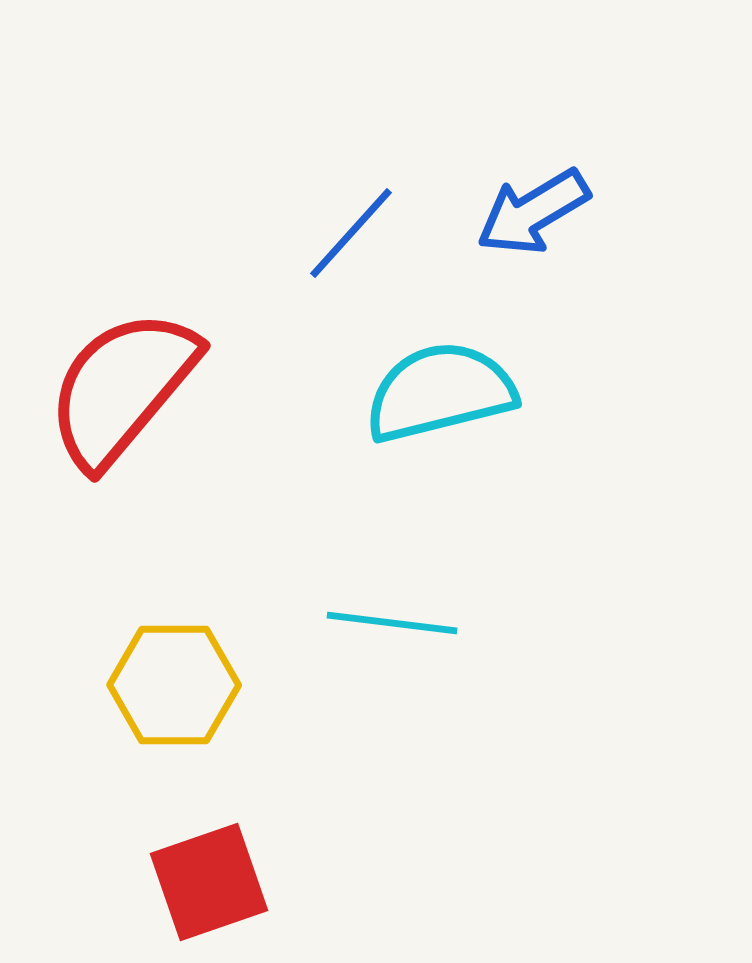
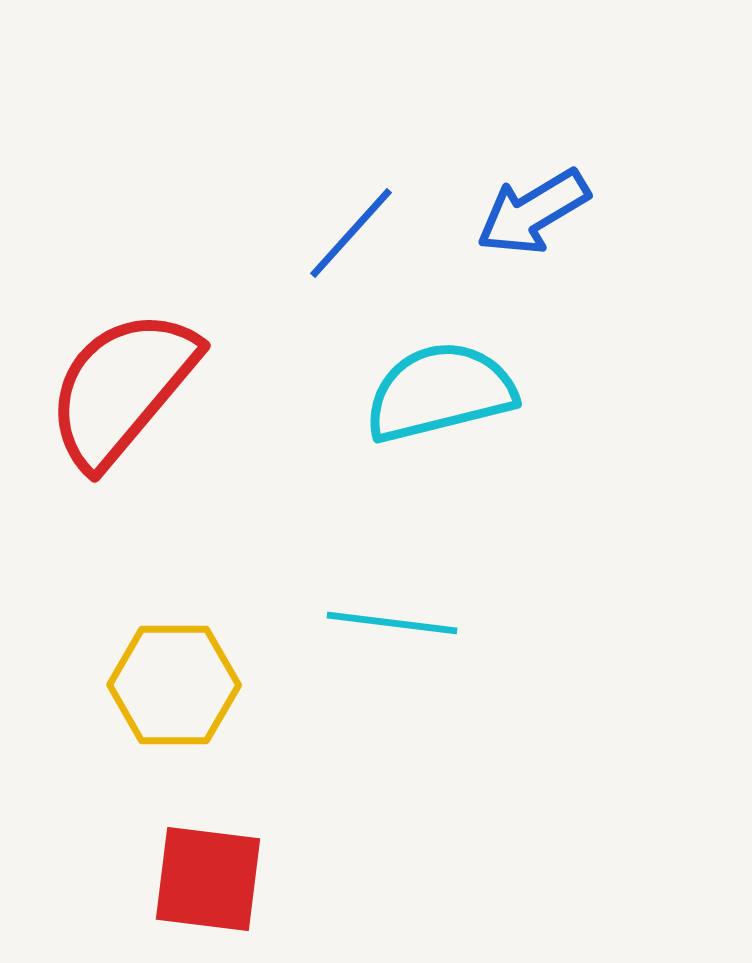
red square: moved 1 px left, 3 px up; rotated 26 degrees clockwise
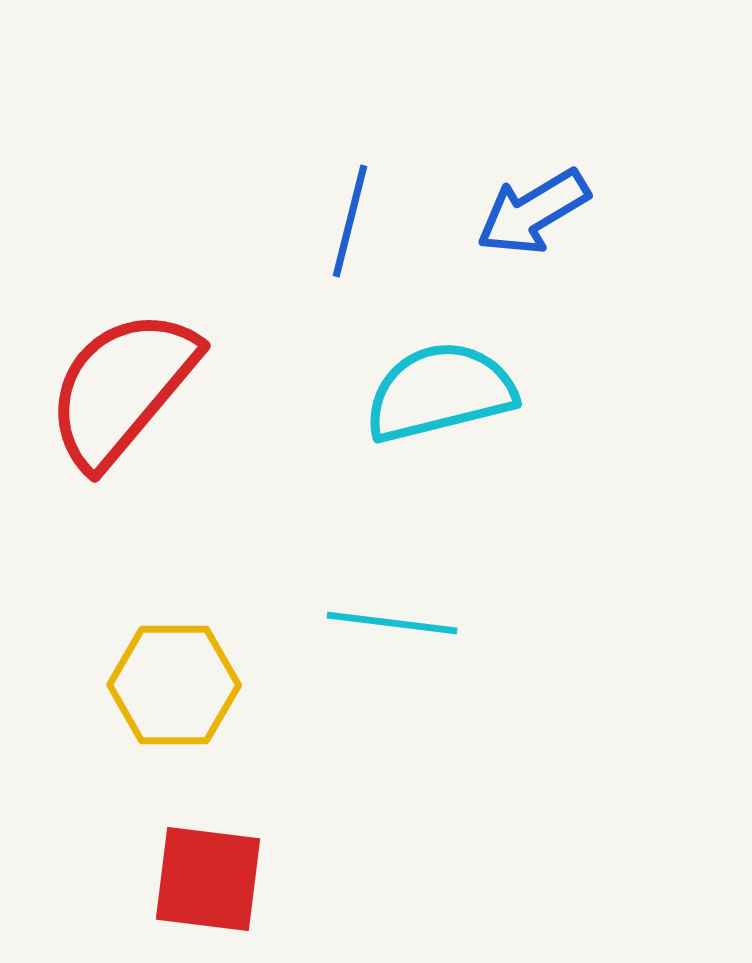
blue line: moved 1 px left, 12 px up; rotated 28 degrees counterclockwise
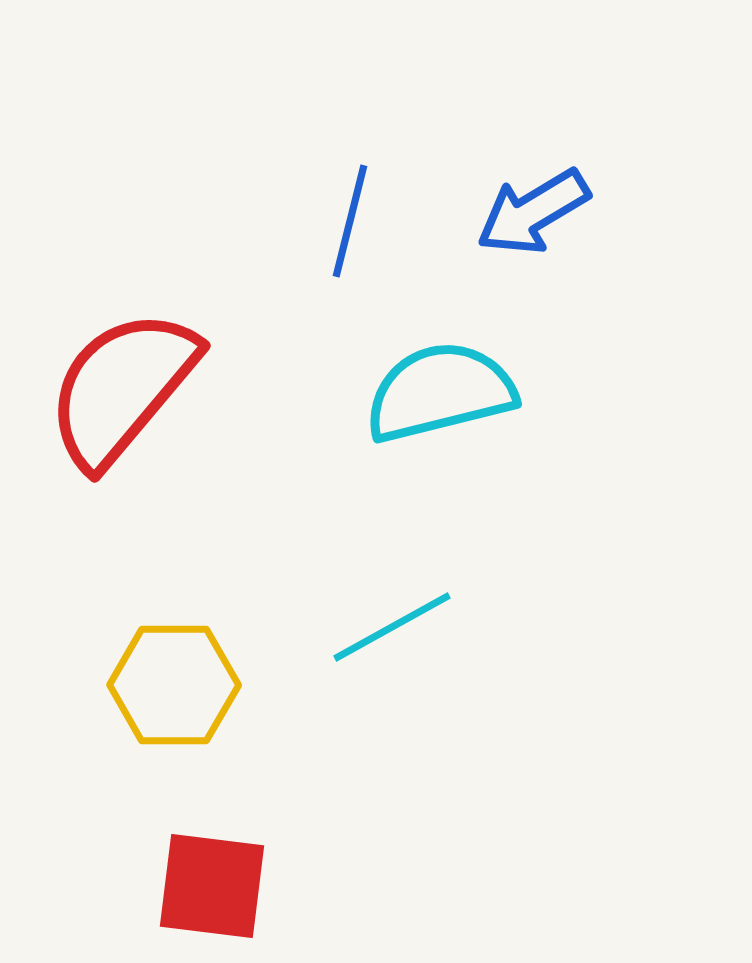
cyan line: moved 4 px down; rotated 36 degrees counterclockwise
red square: moved 4 px right, 7 px down
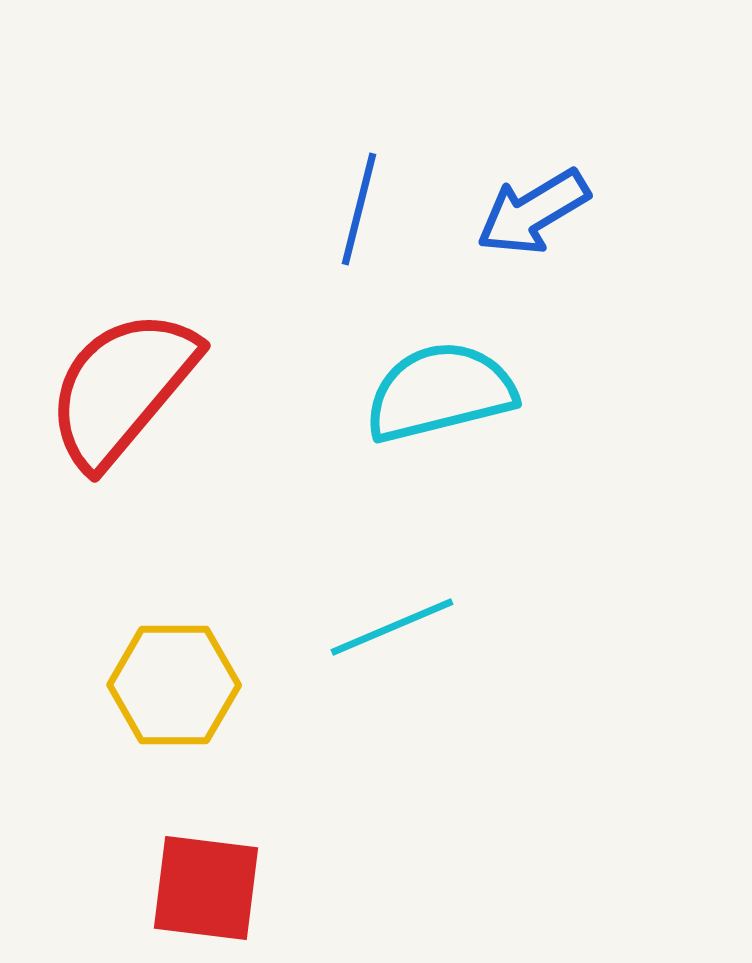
blue line: moved 9 px right, 12 px up
cyan line: rotated 6 degrees clockwise
red square: moved 6 px left, 2 px down
